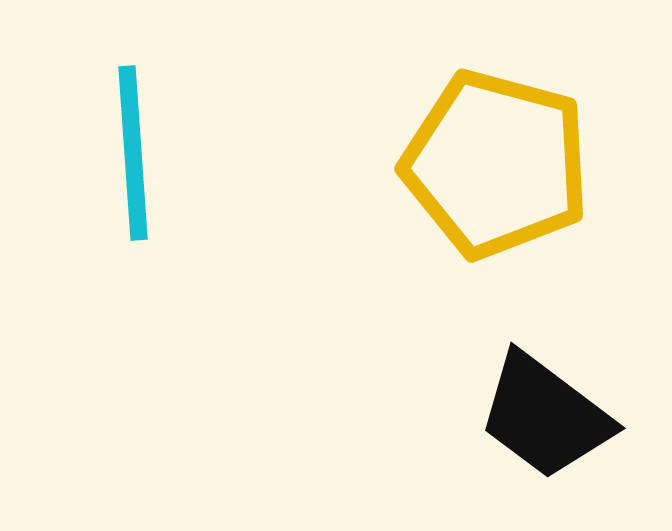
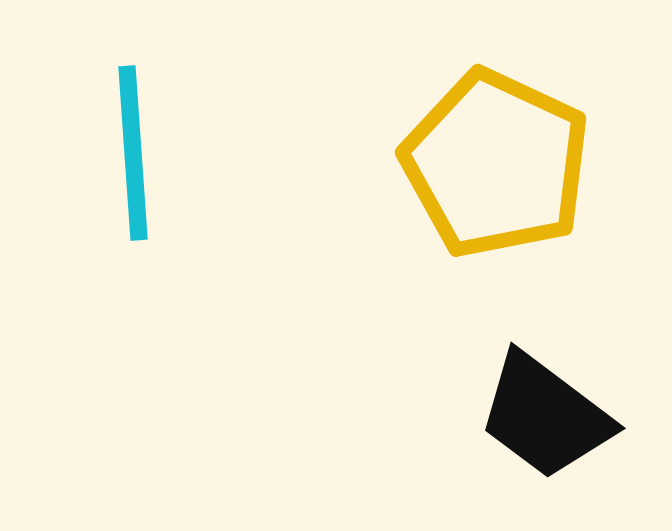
yellow pentagon: rotated 10 degrees clockwise
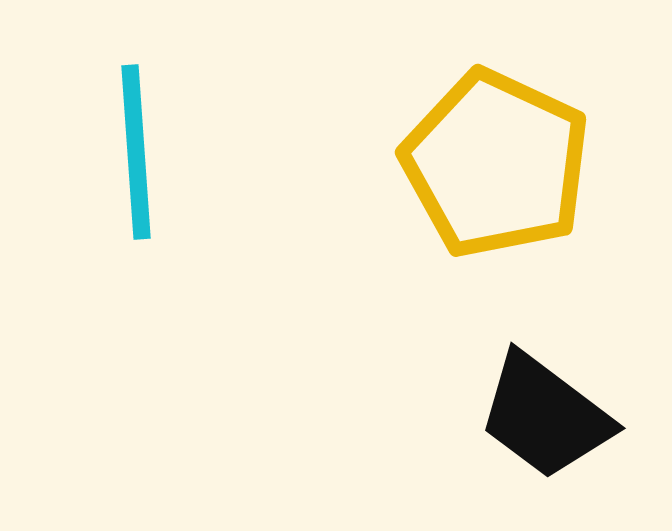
cyan line: moved 3 px right, 1 px up
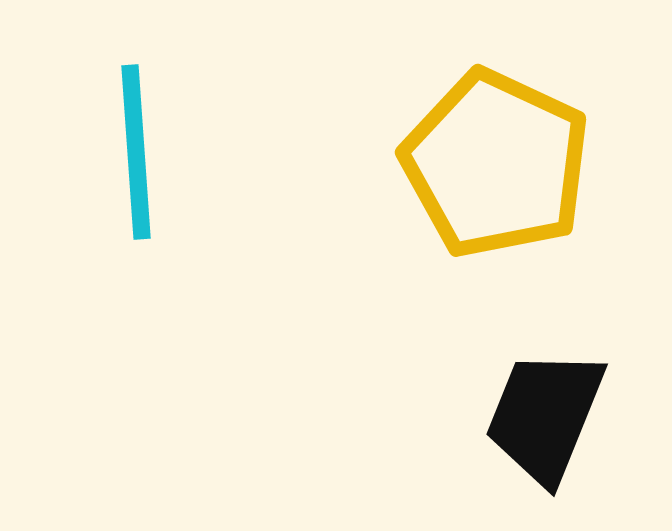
black trapezoid: rotated 75 degrees clockwise
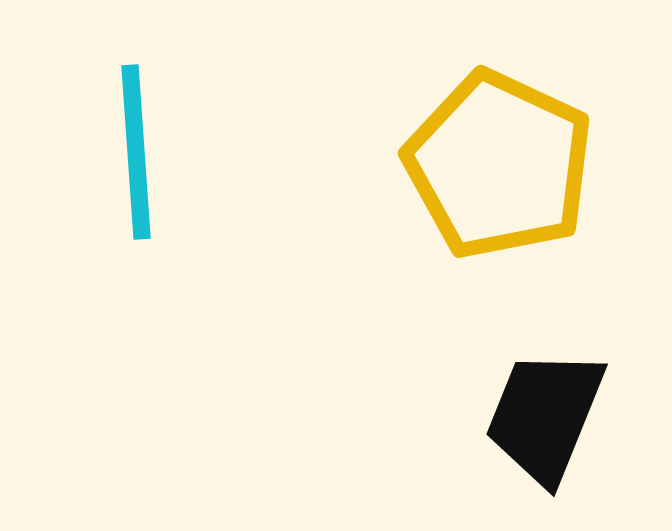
yellow pentagon: moved 3 px right, 1 px down
